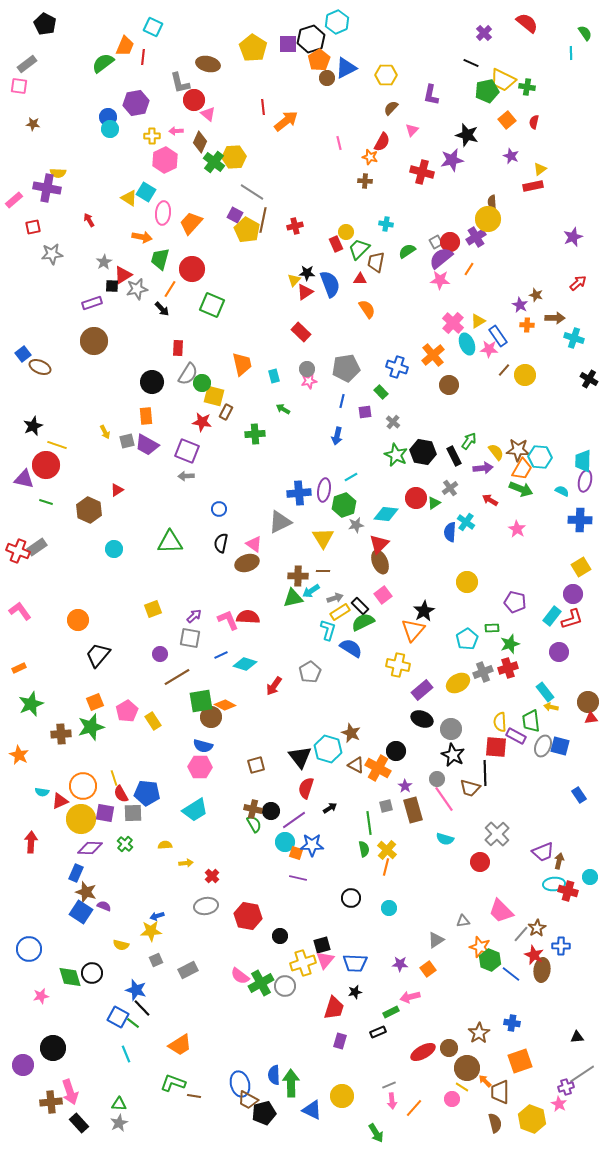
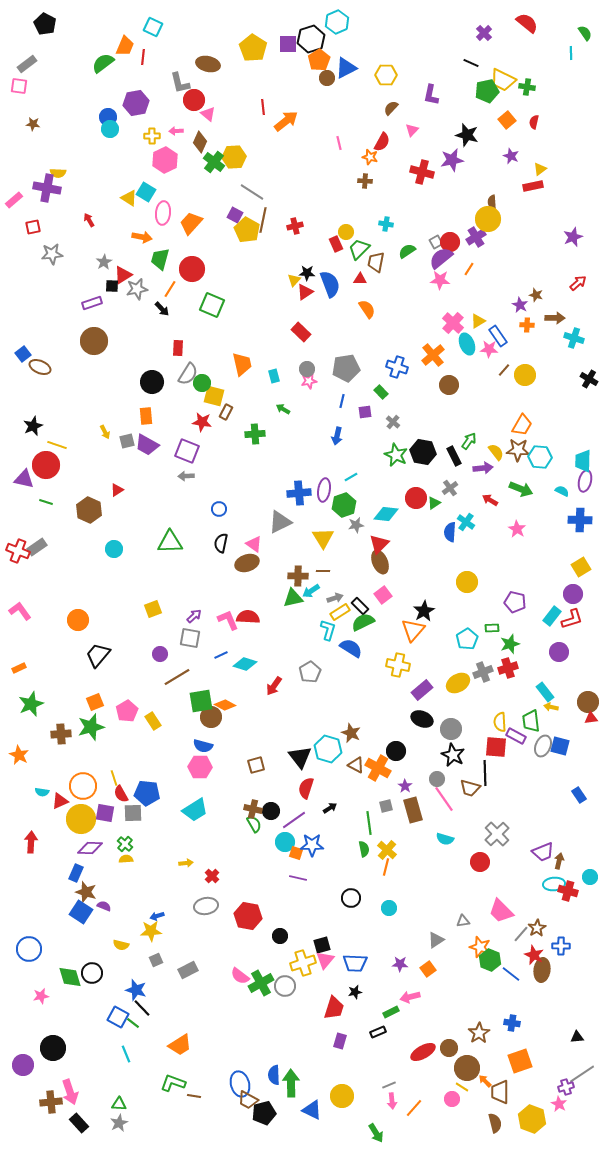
orange trapezoid at (522, 469): moved 44 px up
yellow semicircle at (165, 845): moved 39 px left, 14 px down
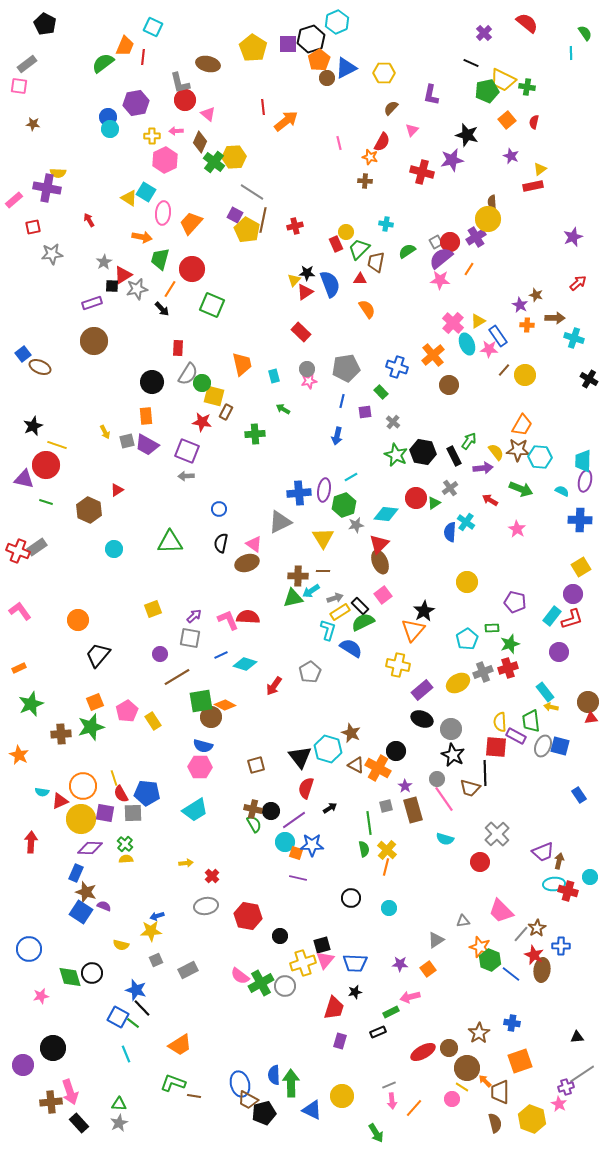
yellow hexagon at (386, 75): moved 2 px left, 2 px up
red circle at (194, 100): moved 9 px left
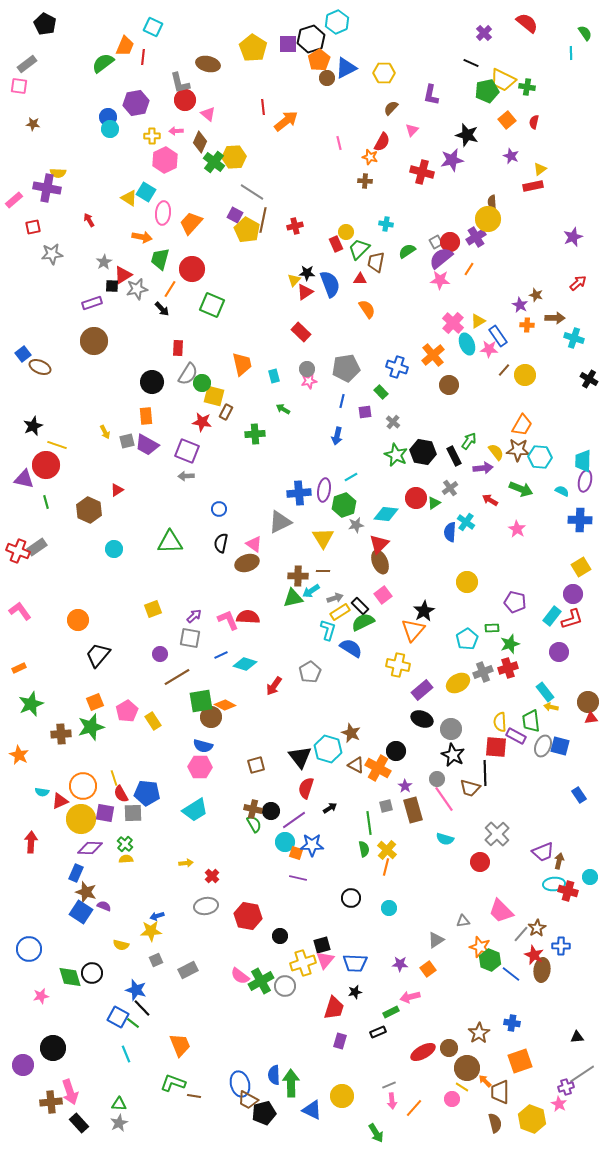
green line at (46, 502): rotated 56 degrees clockwise
green cross at (261, 983): moved 2 px up
orange trapezoid at (180, 1045): rotated 80 degrees counterclockwise
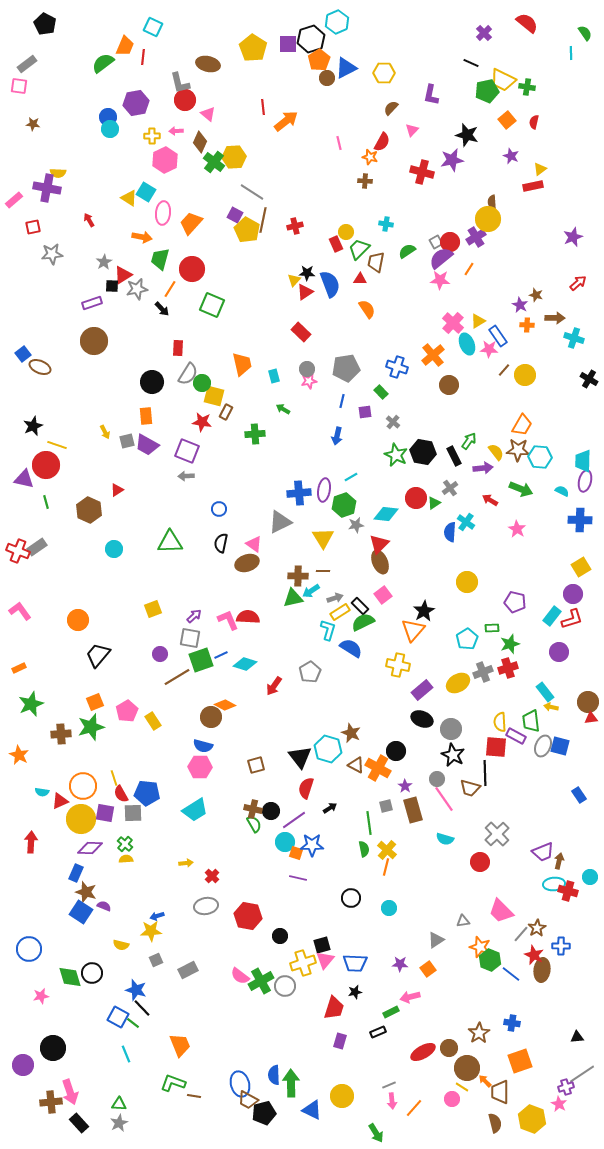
green square at (201, 701): moved 41 px up; rotated 10 degrees counterclockwise
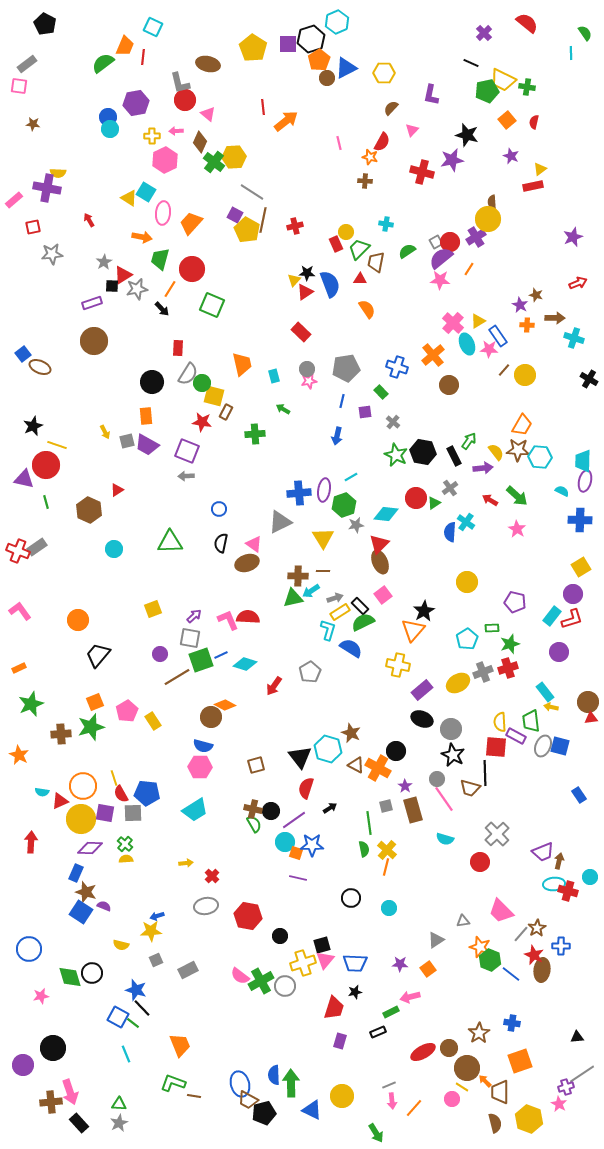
red arrow at (578, 283): rotated 18 degrees clockwise
green arrow at (521, 489): moved 4 px left, 7 px down; rotated 20 degrees clockwise
yellow hexagon at (532, 1119): moved 3 px left
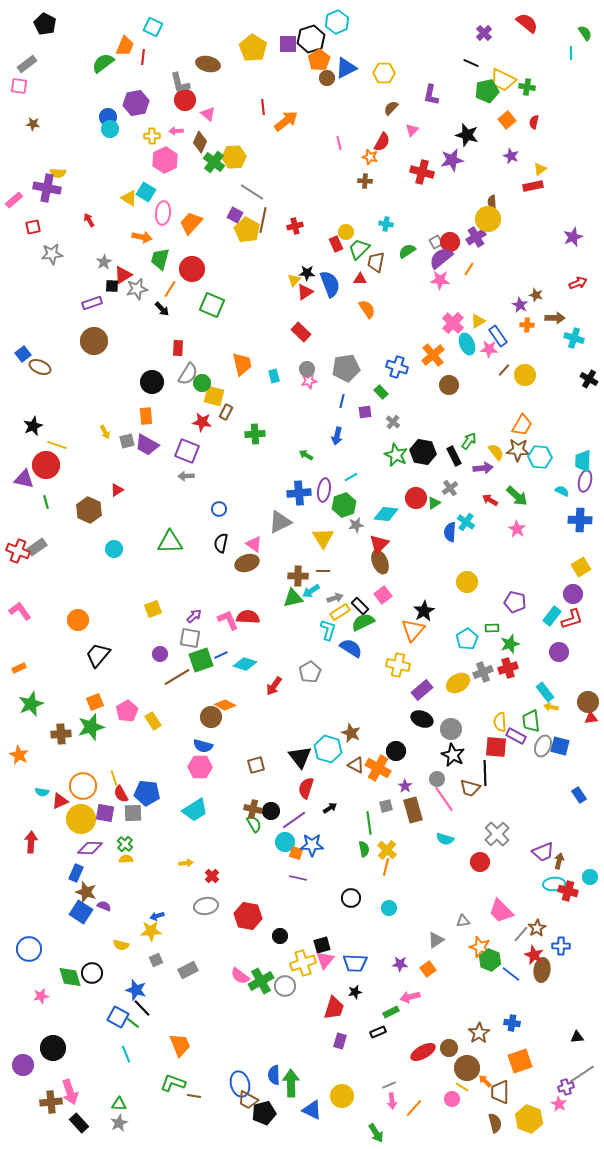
green arrow at (283, 409): moved 23 px right, 46 px down
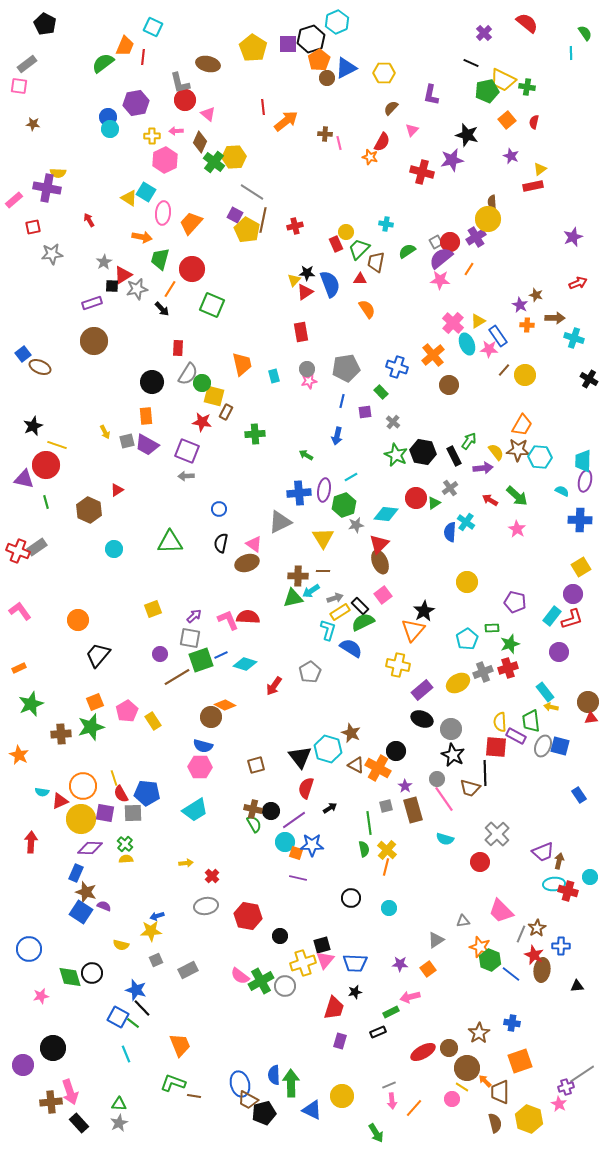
brown cross at (365, 181): moved 40 px left, 47 px up
red rectangle at (301, 332): rotated 36 degrees clockwise
gray line at (521, 934): rotated 18 degrees counterclockwise
black triangle at (577, 1037): moved 51 px up
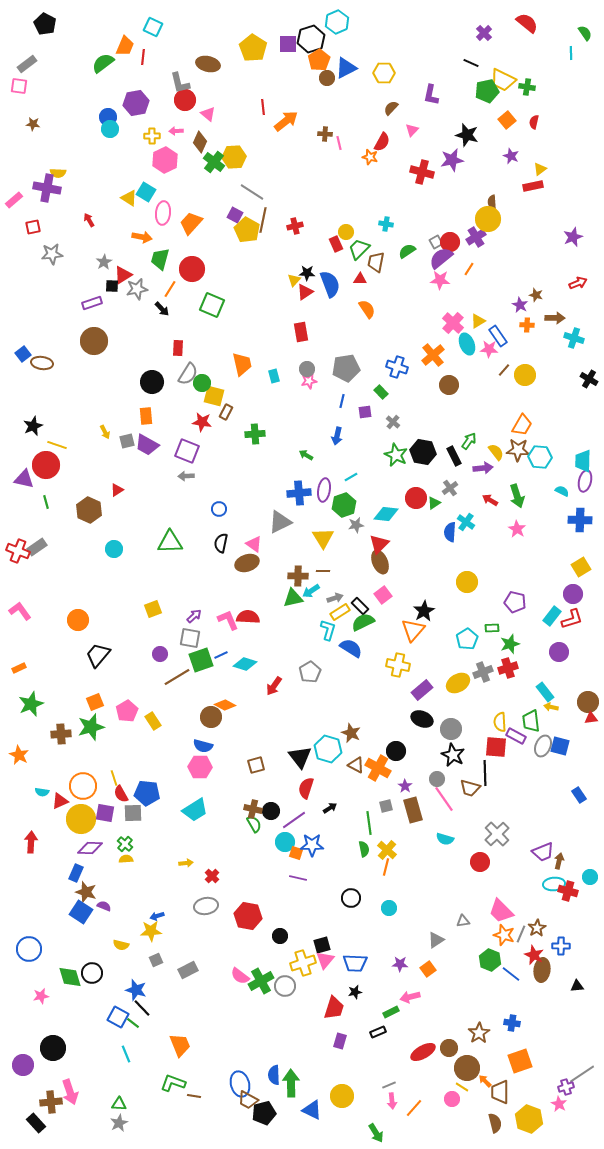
brown ellipse at (40, 367): moved 2 px right, 4 px up; rotated 15 degrees counterclockwise
green arrow at (517, 496): rotated 30 degrees clockwise
orange star at (480, 947): moved 24 px right, 12 px up
black rectangle at (79, 1123): moved 43 px left
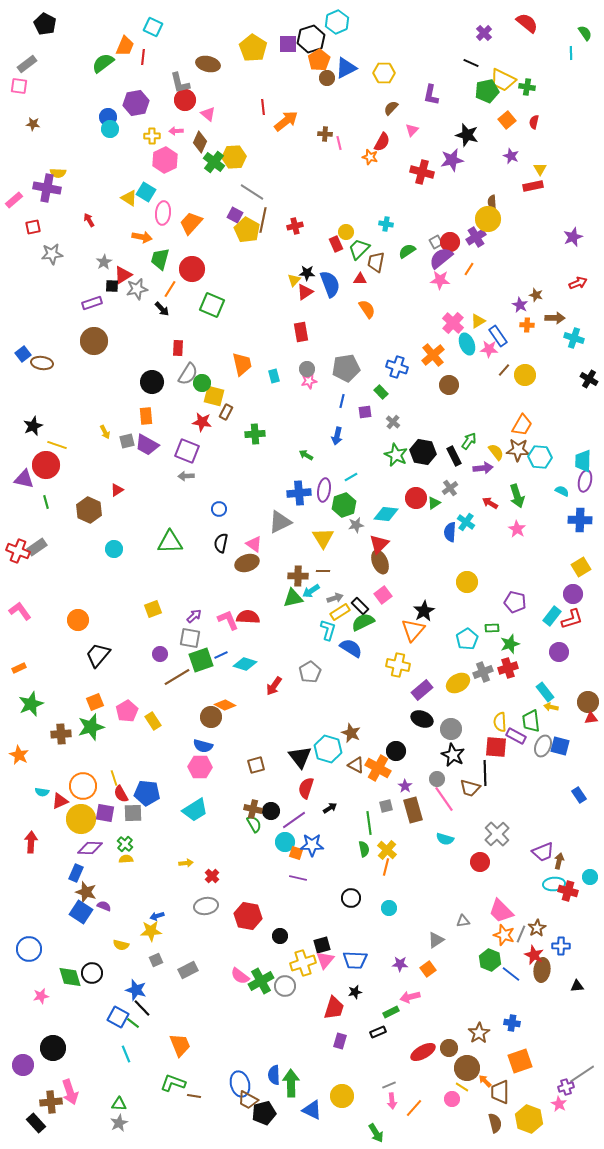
yellow triangle at (540, 169): rotated 24 degrees counterclockwise
red arrow at (490, 500): moved 3 px down
blue trapezoid at (355, 963): moved 3 px up
